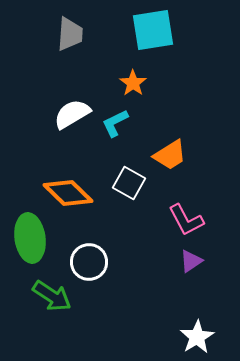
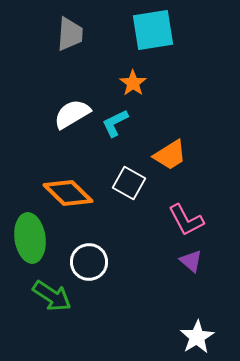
purple triangle: rotated 45 degrees counterclockwise
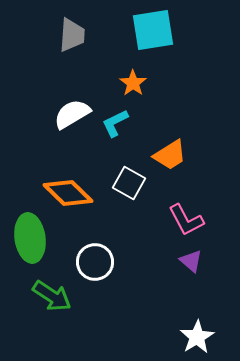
gray trapezoid: moved 2 px right, 1 px down
white circle: moved 6 px right
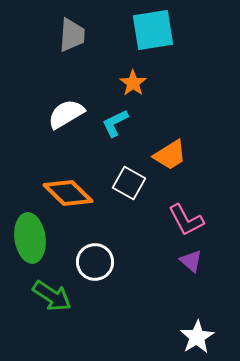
white semicircle: moved 6 px left
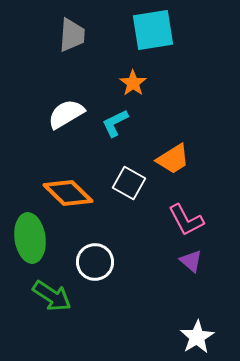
orange trapezoid: moved 3 px right, 4 px down
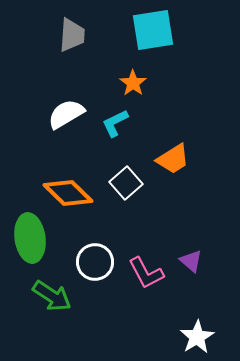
white square: moved 3 px left; rotated 20 degrees clockwise
pink L-shape: moved 40 px left, 53 px down
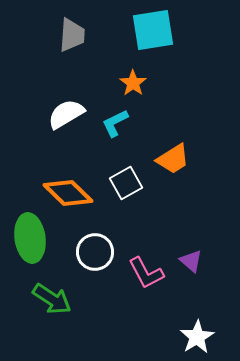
white square: rotated 12 degrees clockwise
white circle: moved 10 px up
green arrow: moved 3 px down
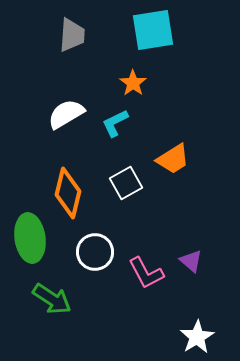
orange diamond: rotated 60 degrees clockwise
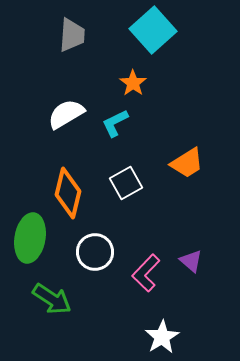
cyan square: rotated 33 degrees counterclockwise
orange trapezoid: moved 14 px right, 4 px down
green ellipse: rotated 18 degrees clockwise
pink L-shape: rotated 72 degrees clockwise
white star: moved 35 px left
